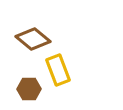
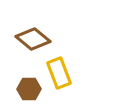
yellow rectangle: moved 1 px right, 3 px down
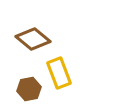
brown hexagon: rotated 10 degrees counterclockwise
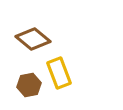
brown hexagon: moved 4 px up
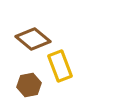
yellow rectangle: moved 1 px right, 7 px up
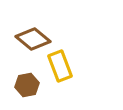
brown hexagon: moved 2 px left
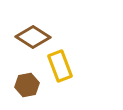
brown diamond: moved 2 px up; rotated 8 degrees counterclockwise
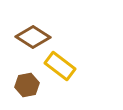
yellow rectangle: rotated 32 degrees counterclockwise
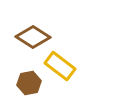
brown hexagon: moved 2 px right, 2 px up
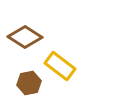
brown diamond: moved 8 px left
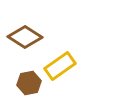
yellow rectangle: rotated 72 degrees counterclockwise
